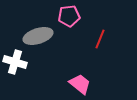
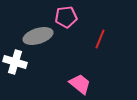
pink pentagon: moved 3 px left, 1 px down
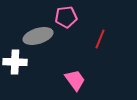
white cross: rotated 15 degrees counterclockwise
pink trapezoid: moved 5 px left, 4 px up; rotated 15 degrees clockwise
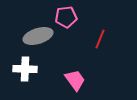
white cross: moved 10 px right, 7 px down
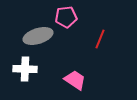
pink trapezoid: rotated 20 degrees counterclockwise
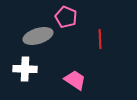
pink pentagon: rotated 30 degrees clockwise
red line: rotated 24 degrees counterclockwise
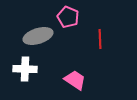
pink pentagon: moved 2 px right
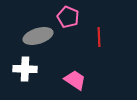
red line: moved 1 px left, 2 px up
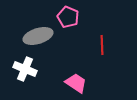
red line: moved 3 px right, 8 px down
white cross: rotated 20 degrees clockwise
pink trapezoid: moved 1 px right, 3 px down
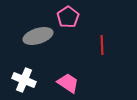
pink pentagon: rotated 15 degrees clockwise
white cross: moved 1 px left, 11 px down
pink trapezoid: moved 8 px left
